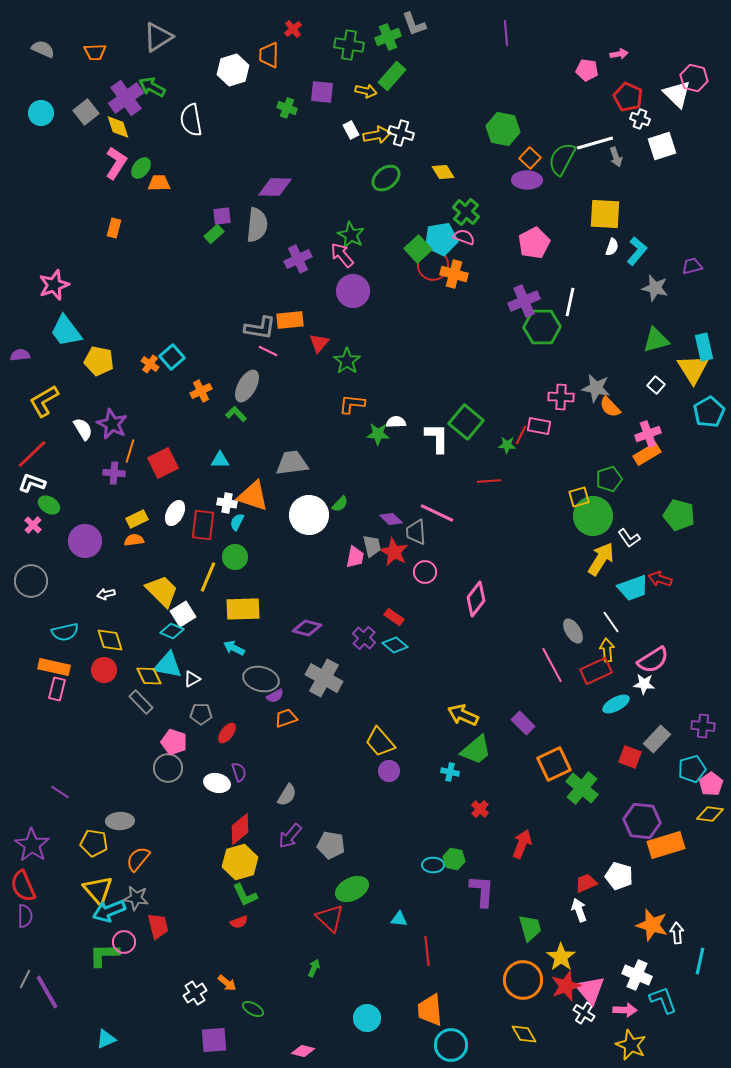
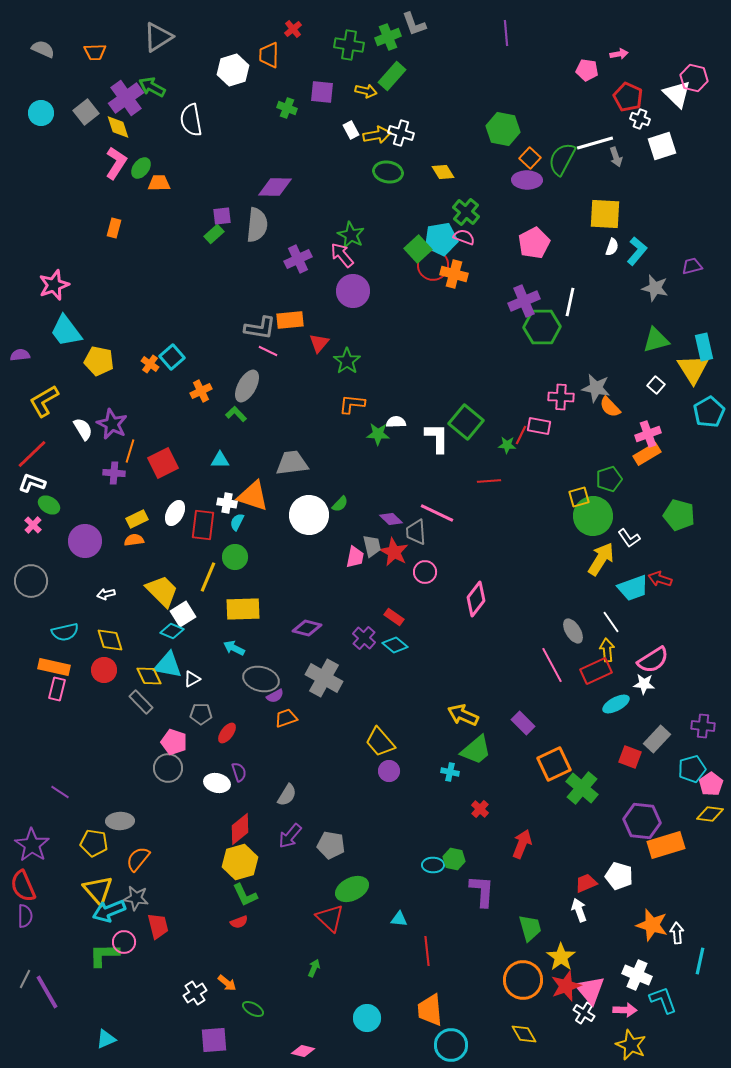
green ellipse at (386, 178): moved 2 px right, 6 px up; rotated 48 degrees clockwise
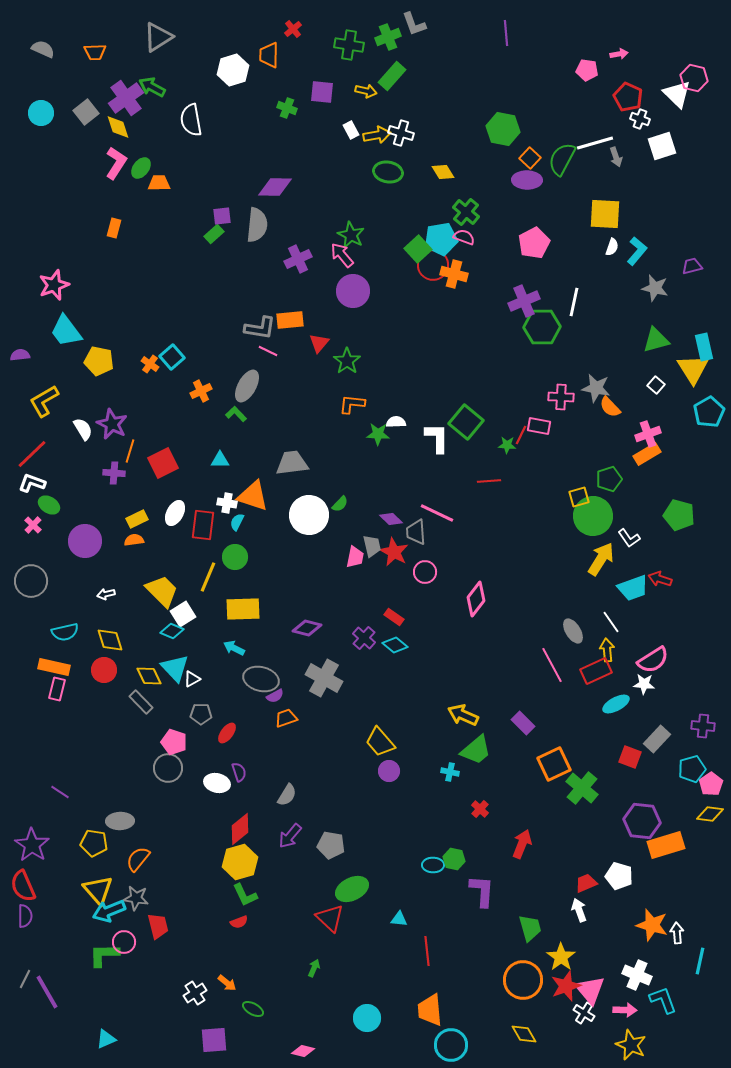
white line at (570, 302): moved 4 px right
cyan triangle at (168, 665): moved 7 px right, 3 px down; rotated 36 degrees clockwise
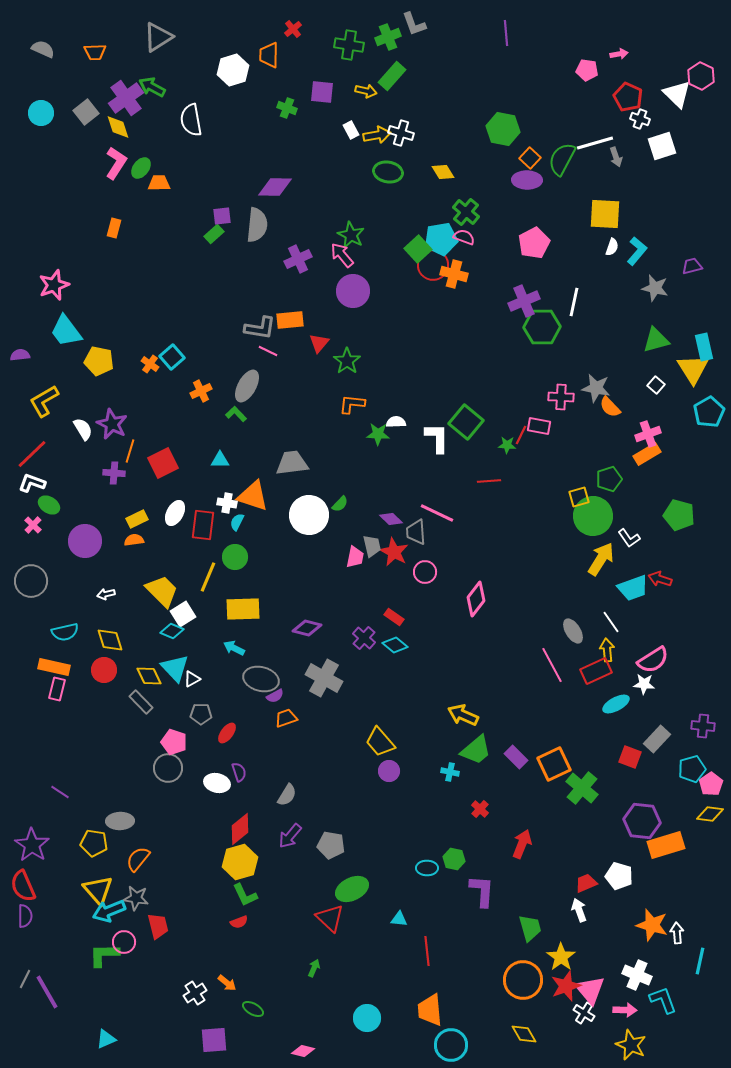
pink hexagon at (694, 78): moved 7 px right, 2 px up; rotated 12 degrees clockwise
purple rectangle at (523, 723): moved 7 px left, 34 px down
cyan ellipse at (433, 865): moved 6 px left, 3 px down
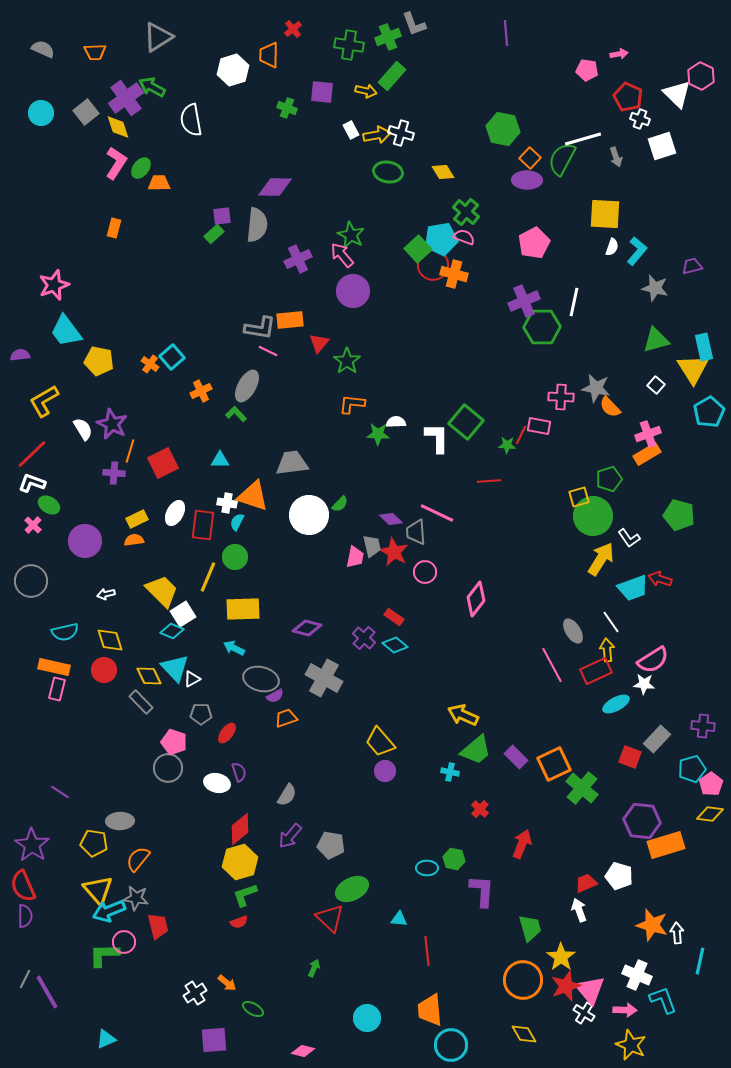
white line at (595, 143): moved 12 px left, 4 px up
purple circle at (389, 771): moved 4 px left
green L-shape at (245, 895): rotated 96 degrees clockwise
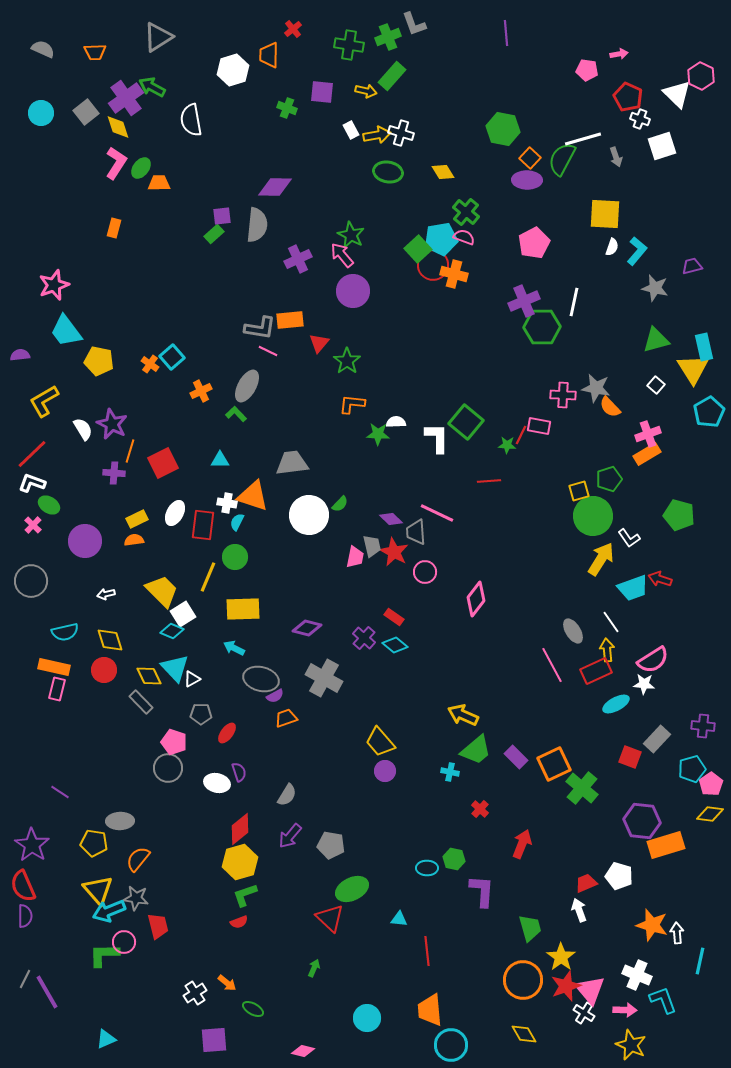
pink cross at (561, 397): moved 2 px right, 2 px up
yellow square at (579, 497): moved 6 px up
